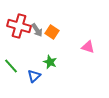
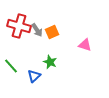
orange square: rotated 32 degrees clockwise
pink triangle: moved 3 px left, 2 px up
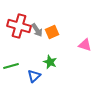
green line: rotated 63 degrees counterclockwise
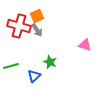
orange square: moved 15 px left, 16 px up
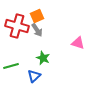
red cross: moved 2 px left
pink triangle: moved 7 px left, 2 px up
green star: moved 7 px left, 4 px up
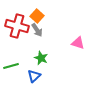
orange square: rotated 24 degrees counterclockwise
green star: moved 2 px left
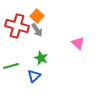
pink triangle: rotated 24 degrees clockwise
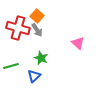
red cross: moved 1 px right, 2 px down
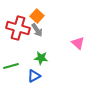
green star: rotated 16 degrees counterclockwise
blue triangle: rotated 16 degrees clockwise
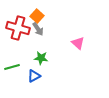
gray arrow: moved 1 px right, 1 px up
green line: moved 1 px right, 1 px down
